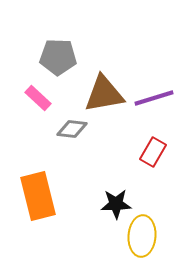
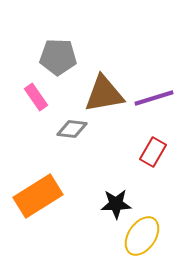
pink rectangle: moved 2 px left, 1 px up; rotated 12 degrees clockwise
orange rectangle: rotated 72 degrees clockwise
yellow ellipse: rotated 30 degrees clockwise
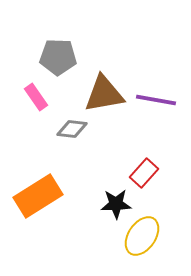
purple line: moved 2 px right, 2 px down; rotated 27 degrees clockwise
red rectangle: moved 9 px left, 21 px down; rotated 12 degrees clockwise
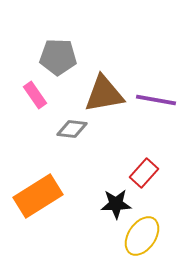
pink rectangle: moved 1 px left, 2 px up
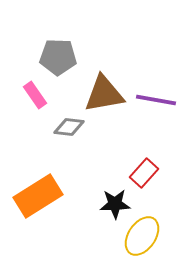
gray diamond: moved 3 px left, 2 px up
black star: moved 1 px left
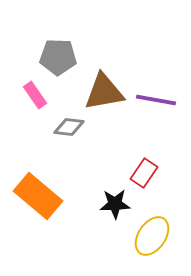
brown triangle: moved 2 px up
red rectangle: rotated 8 degrees counterclockwise
orange rectangle: rotated 72 degrees clockwise
yellow ellipse: moved 10 px right
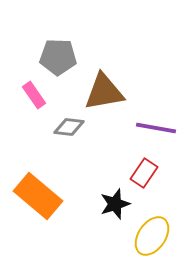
pink rectangle: moved 1 px left
purple line: moved 28 px down
black star: rotated 16 degrees counterclockwise
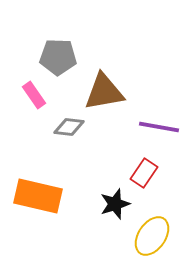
purple line: moved 3 px right, 1 px up
orange rectangle: rotated 27 degrees counterclockwise
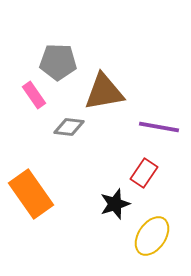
gray pentagon: moved 5 px down
orange rectangle: moved 7 px left, 2 px up; rotated 42 degrees clockwise
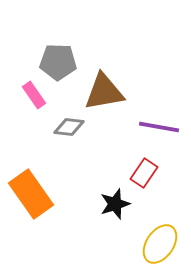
yellow ellipse: moved 8 px right, 8 px down
